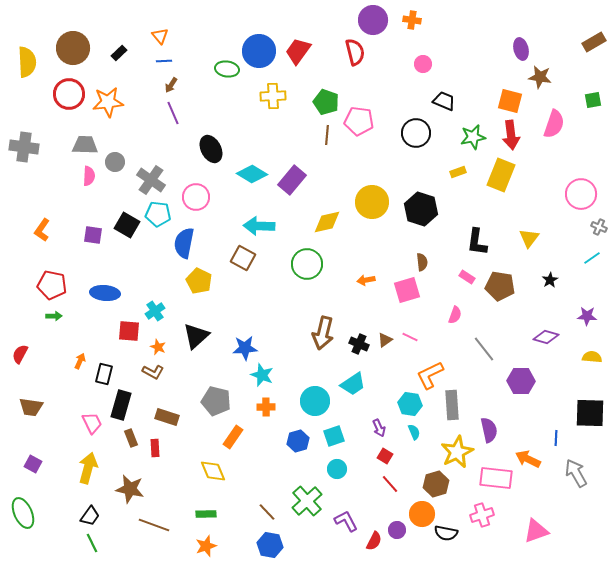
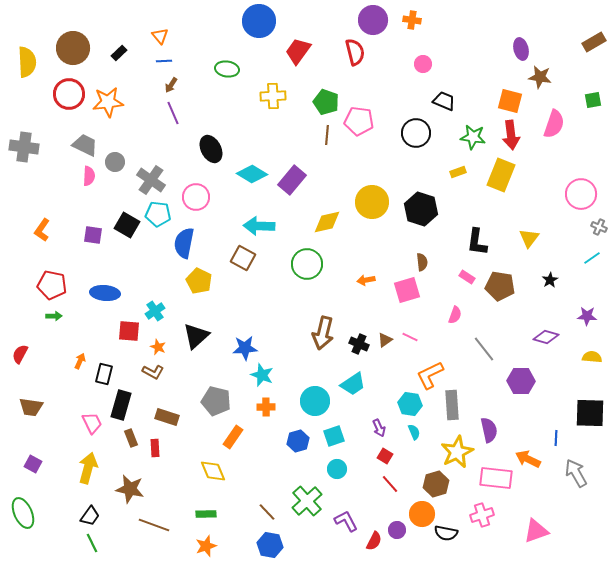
blue circle at (259, 51): moved 30 px up
green star at (473, 137): rotated 20 degrees clockwise
gray trapezoid at (85, 145): rotated 24 degrees clockwise
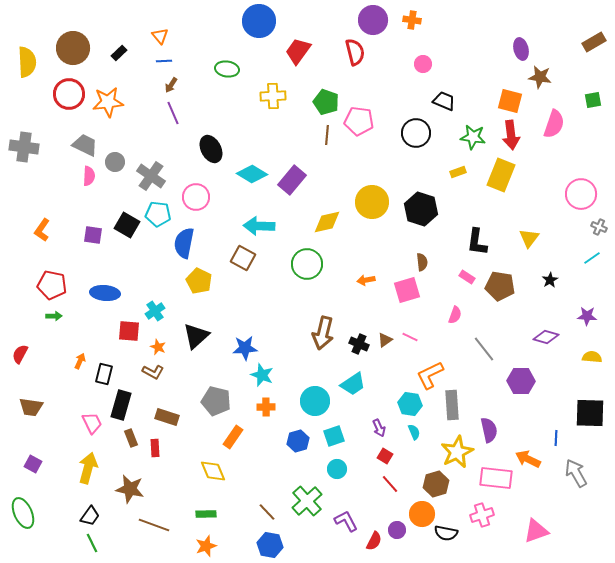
gray cross at (151, 180): moved 4 px up
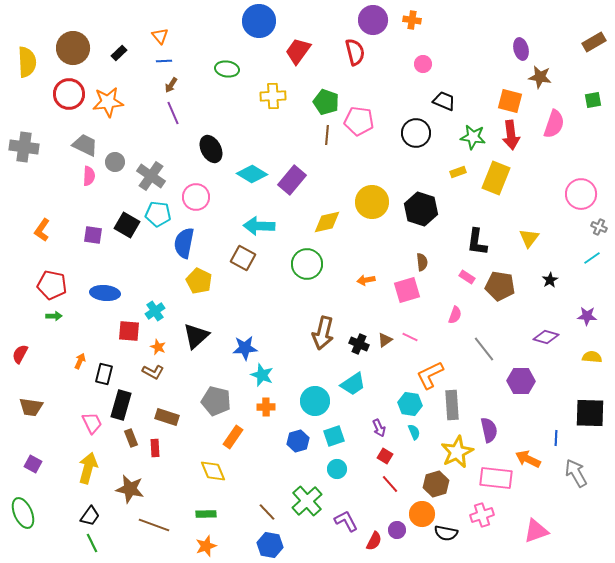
yellow rectangle at (501, 175): moved 5 px left, 3 px down
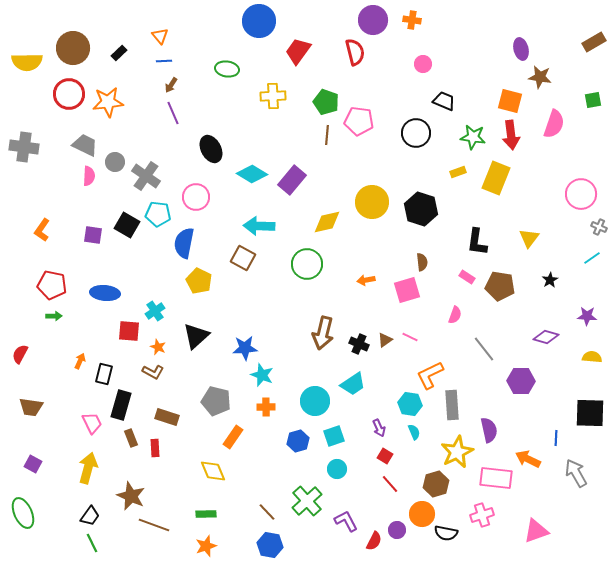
yellow semicircle at (27, 62): rotated 92 degrees clockwise
gray cross at (151, 176): moved 5 px left
brown star at (130, 489): moved 1 px right, 7 px down; rotated 12 degrees clockwise
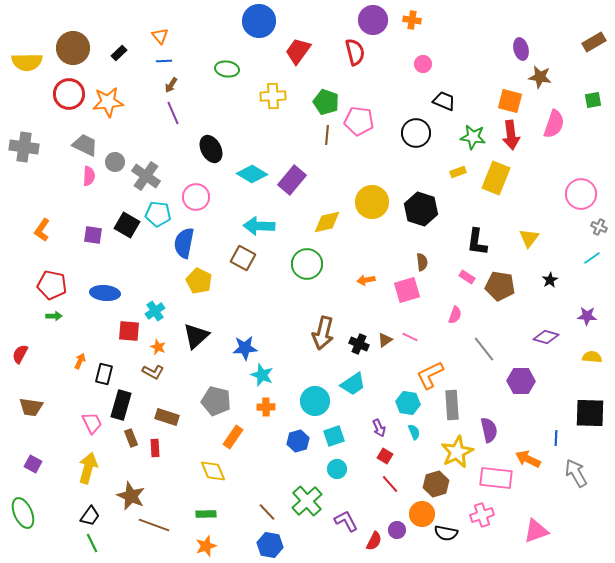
cyan hexagon at (410, 404): moved 2 px left, 1 px up
